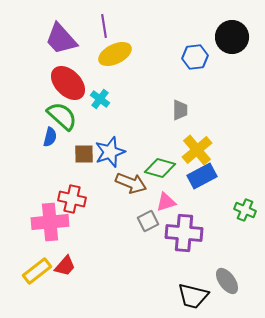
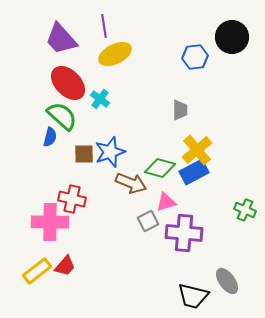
blue rectangle: moved 8 px left, 4 px up
pink cross: rotated 6 degrees clockwise
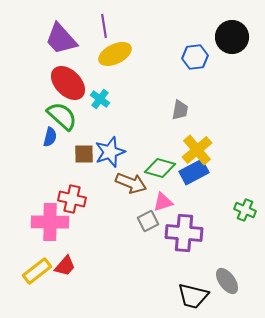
gray trapezoid: rotated 10 degrees clockwise
pink triangle: moved 3 px left
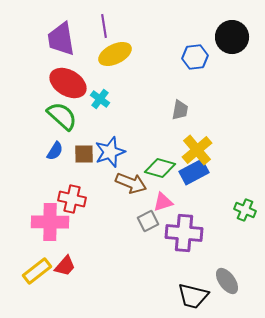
purple trapezoid: rotated 33 degrees clockwise
red ellipse: rotated 15 degrees counterclockwise
blue semicircle: moved 5 px right, 14 px down; rotated 18 degrees clockwise
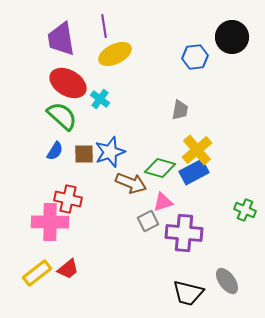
red cross: moved 4 px left
red trapezoid: moved 3 px right, 3 px down; rotated 10 degrees clockwise
yellow rectangle: moved 2 px down
black trapezoid: moved 5 px left, 3 px up
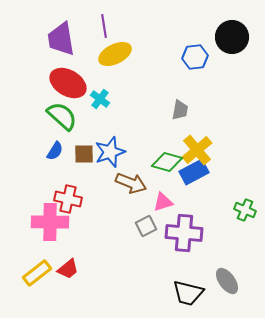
green diamond: moved 7 px right, 6 px up
gray square: moved 2 px left, 5 px down
